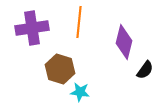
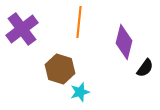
purple cross: moved 10 px left, 1 px down; rotated 28 degrees counterclockwise
black semicircle: moved 2 px up
cyan star: rotated 24 degrees counterclockwise
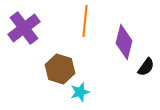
orange line: moved 6 px right, 1 px up
purple cross: moved 2 px right, 1 px up
black semicircle: moved 1 px right, 1 px up
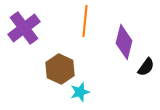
brown hexagon: rotated 8 degrees clockwise
